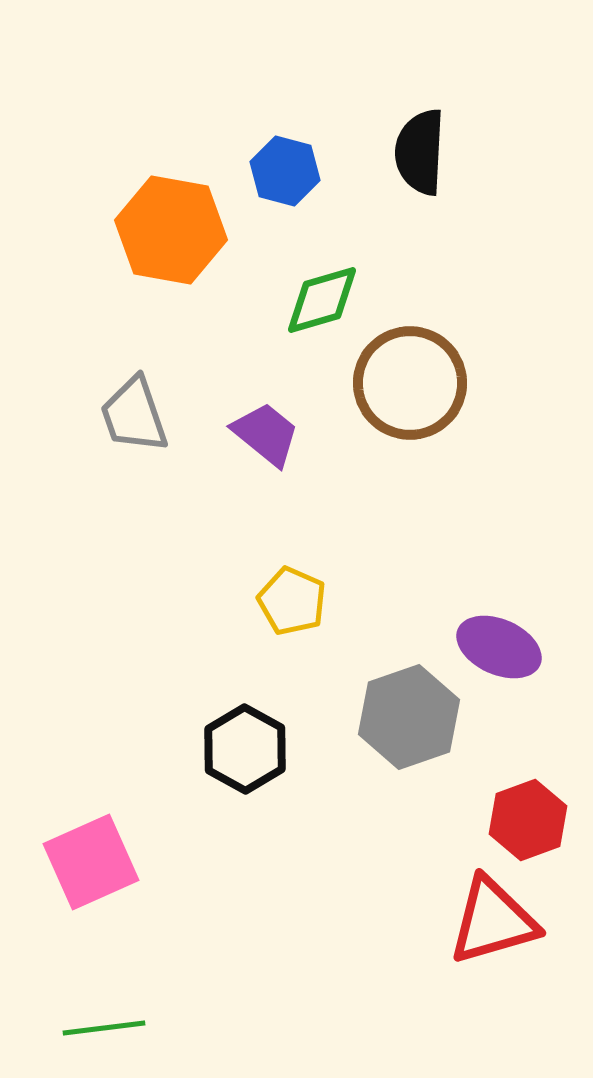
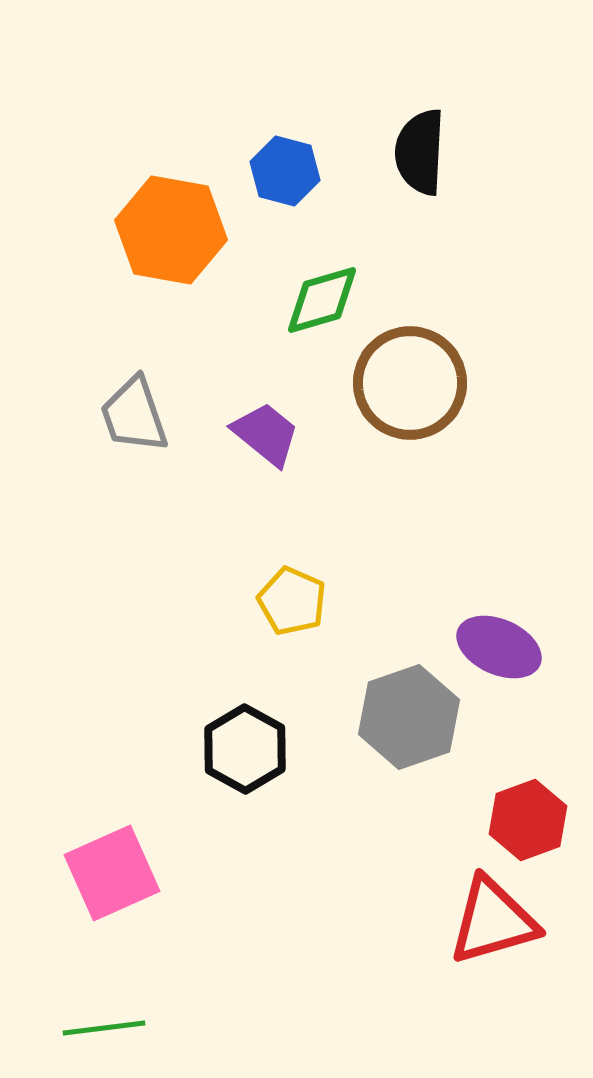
pink square: moved 21 px right, 11 px down
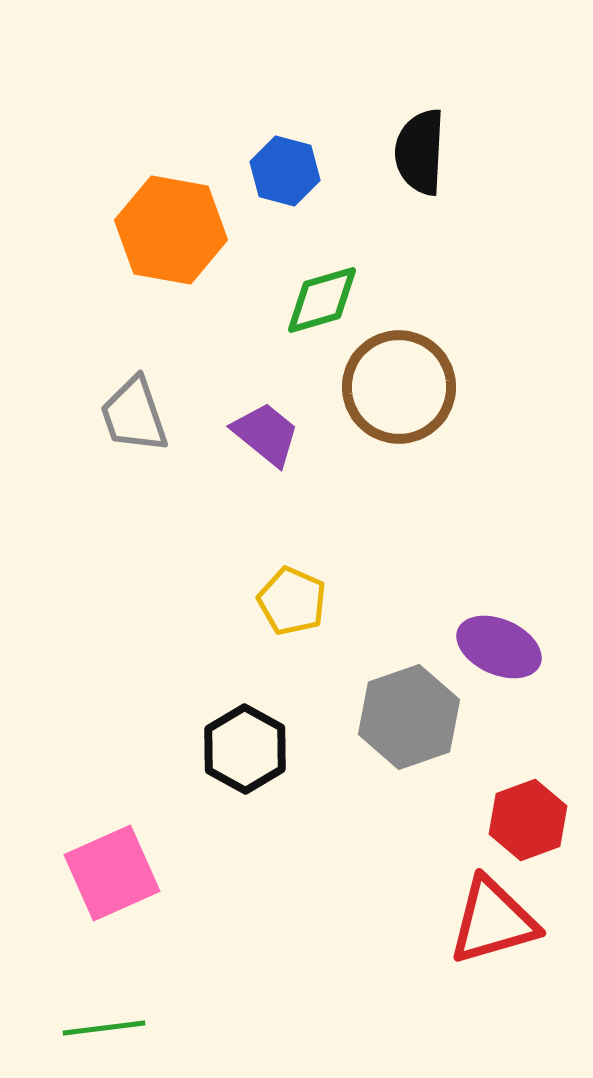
brown circle: moved 11 px left, 4 px down
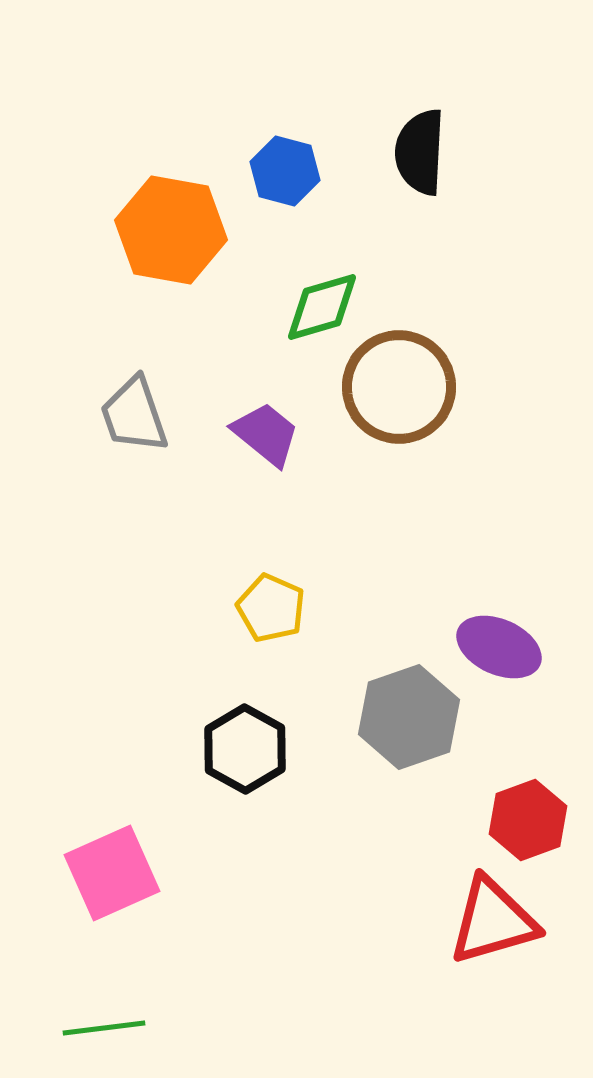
green diamond: moved 7 px down
yellow pentagon: moved 21 px left, 7 px down
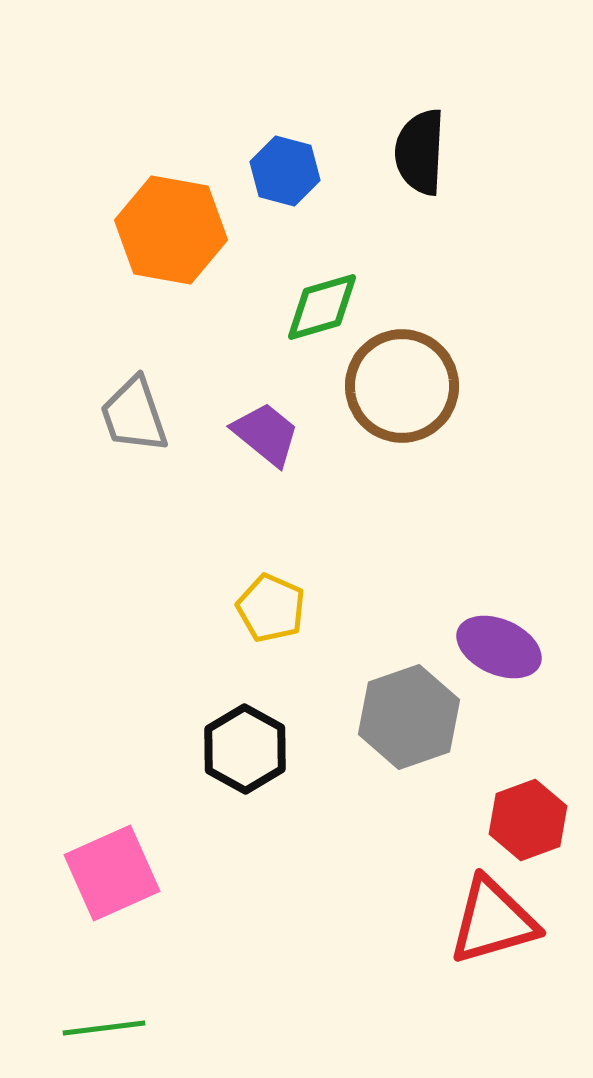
brown circle: moved 3 px right, 1 px up
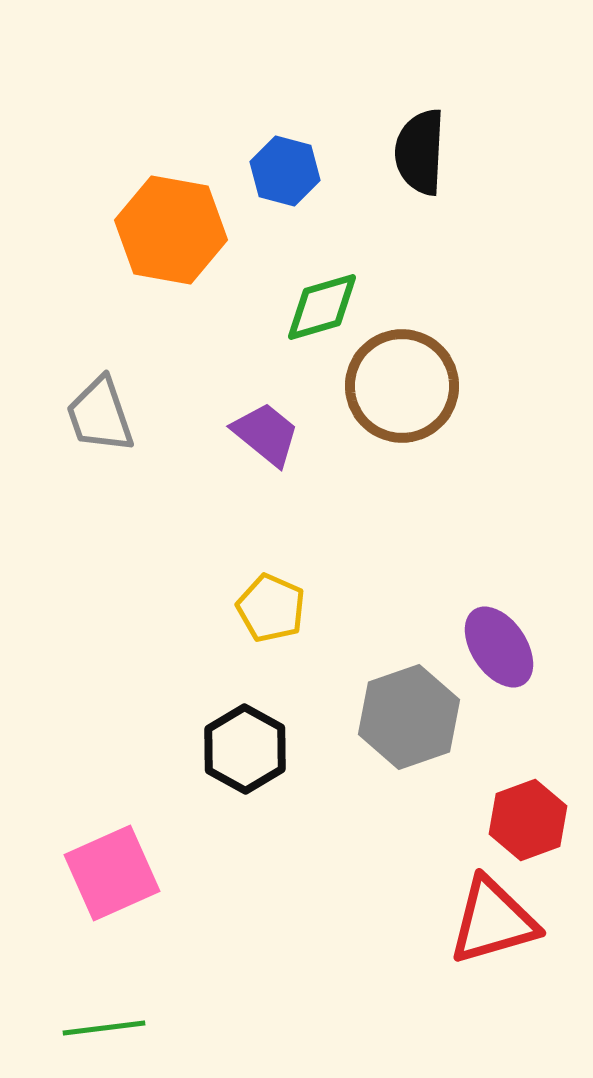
gray trapezoid: moved 34 px left
purple ellipse: rotated 32 degrees clockwise
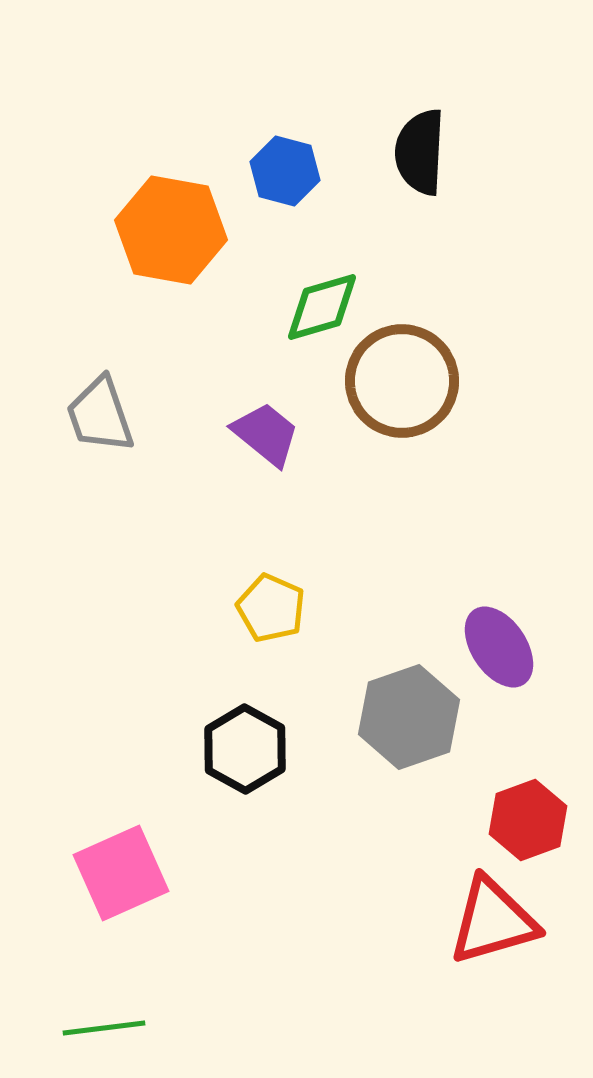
brown circle: moved 5 px up
pink square: moved 9 px right
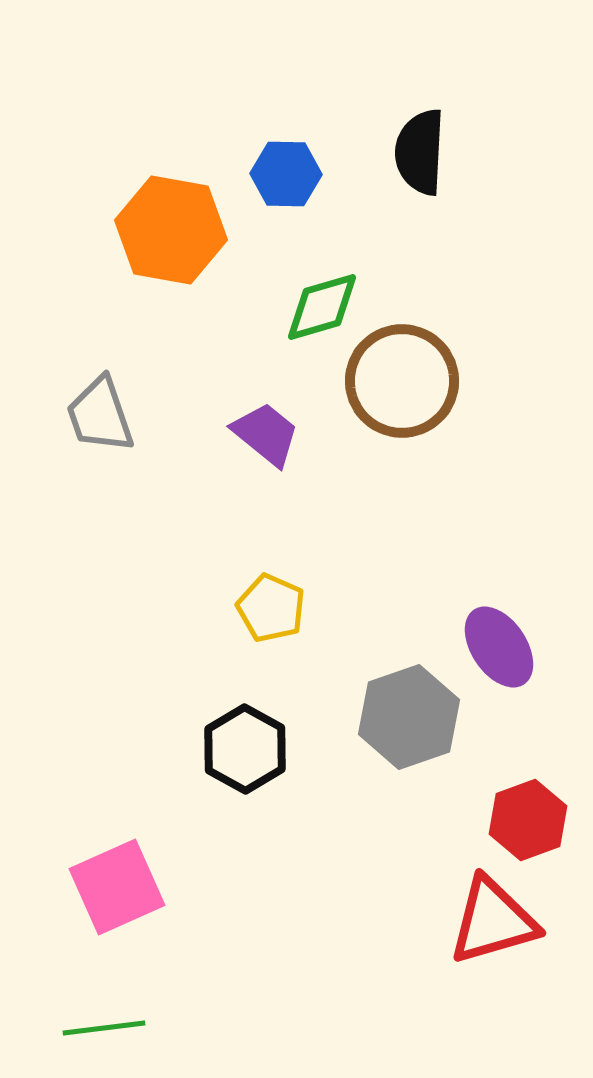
blue hexagon: moved 1 px right, 3 px down; rotated 14 degrees counterclockwise
pink square: moved 4 px left, 14 px down
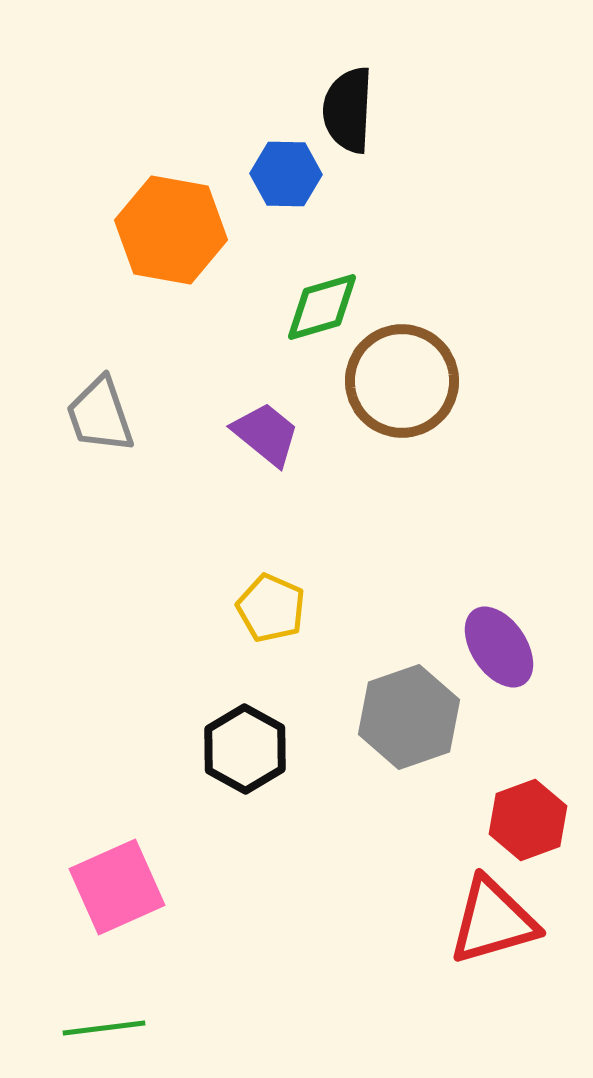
black semicircle: moved 72 px left, 42 px up
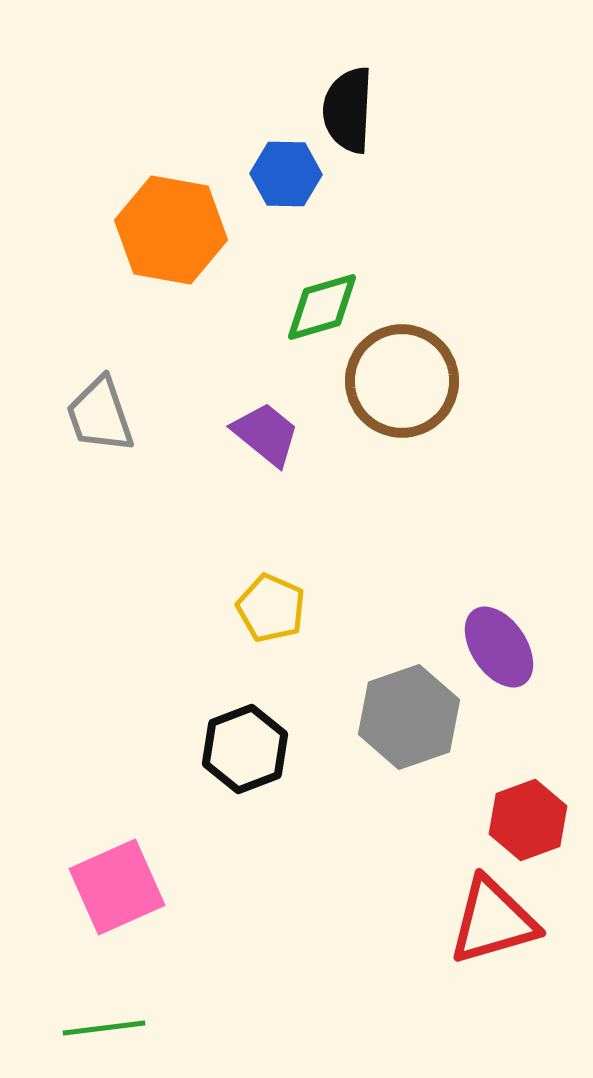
black hexagon: rotated 10 degrees clockwise
